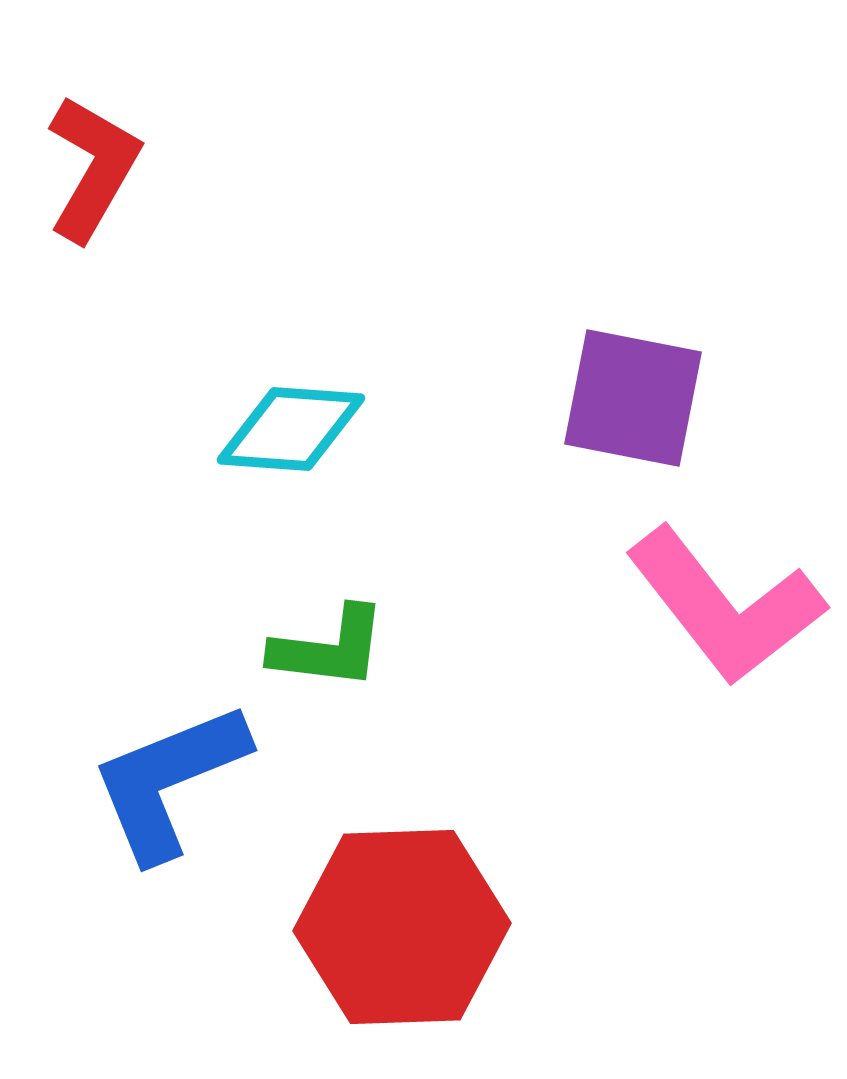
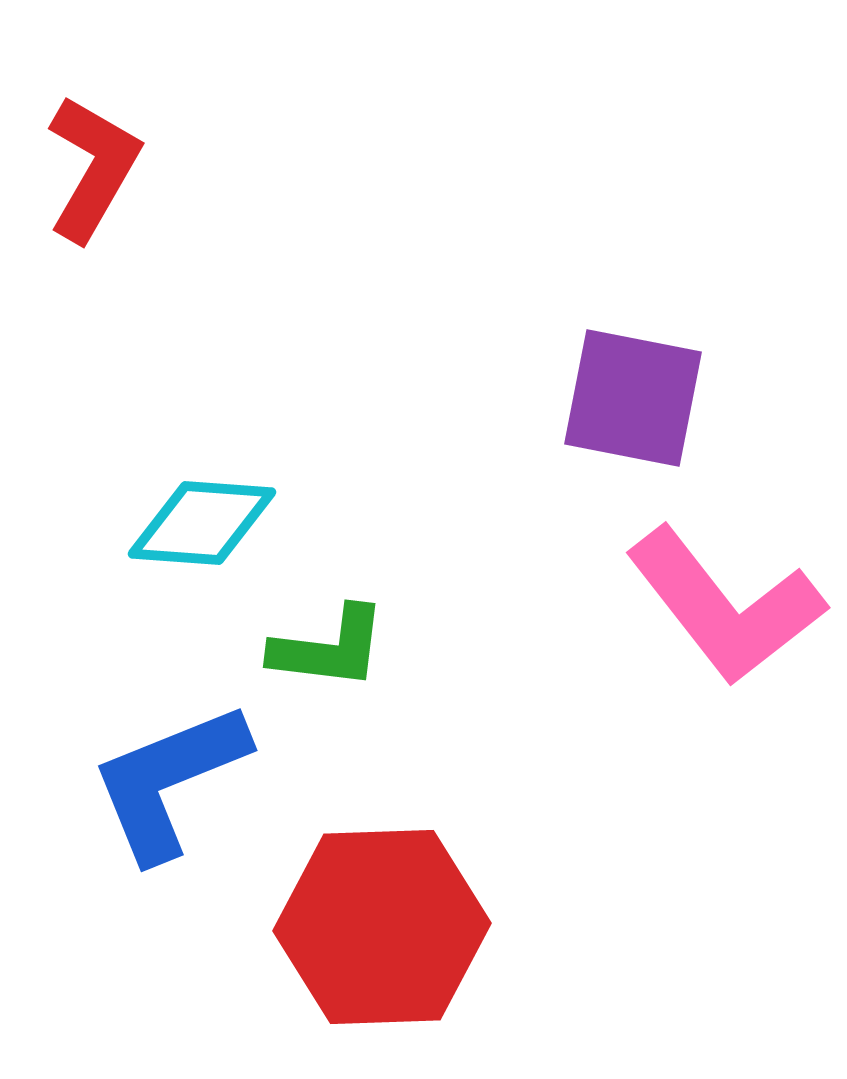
cyan diamond: moved 89 px left, 94 px down
red hexagon: moved 20 px left
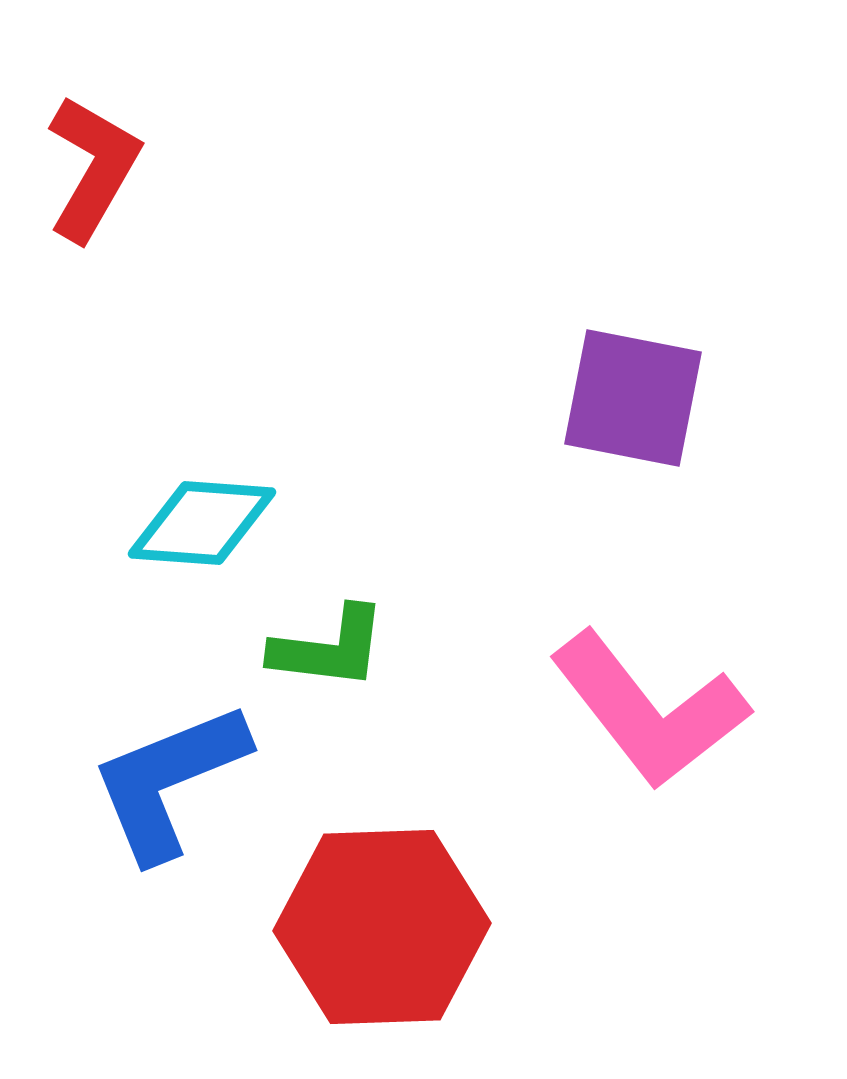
pink L-shape: moved 76 px left, 104 px down
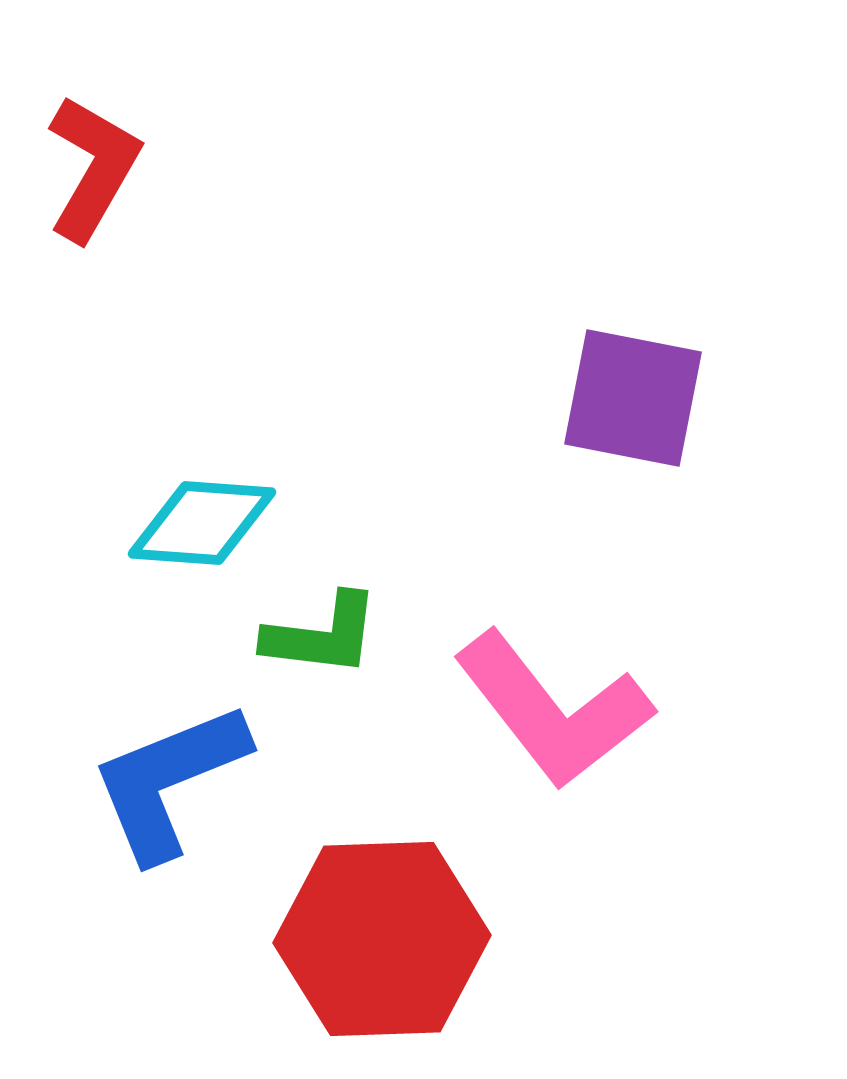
green L-shape: moved 7 px left, 13 px up
pink L-shape: moved 96 px left
red hexagon: moved 12 px down
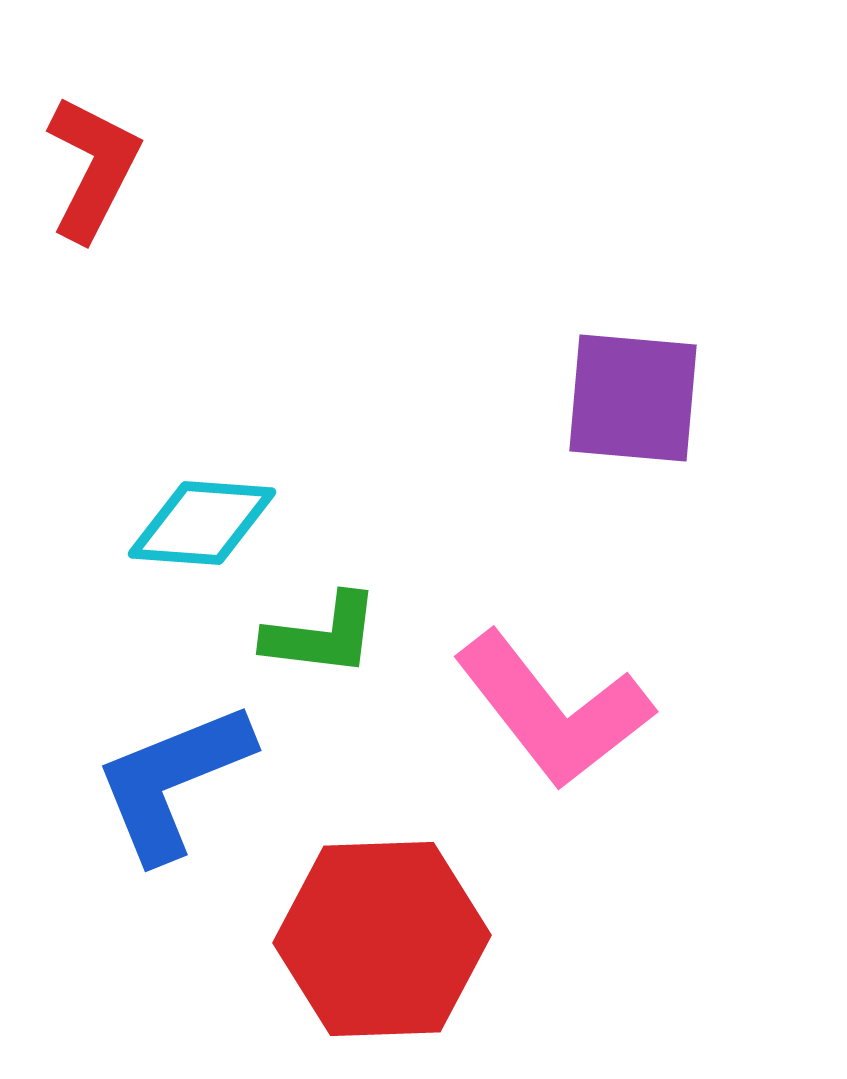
red L-shape: rotated 3 degrees counterclockwise
purple square: rotated 6 degrees counterclockwise
blue L-shape: moved 4 px right
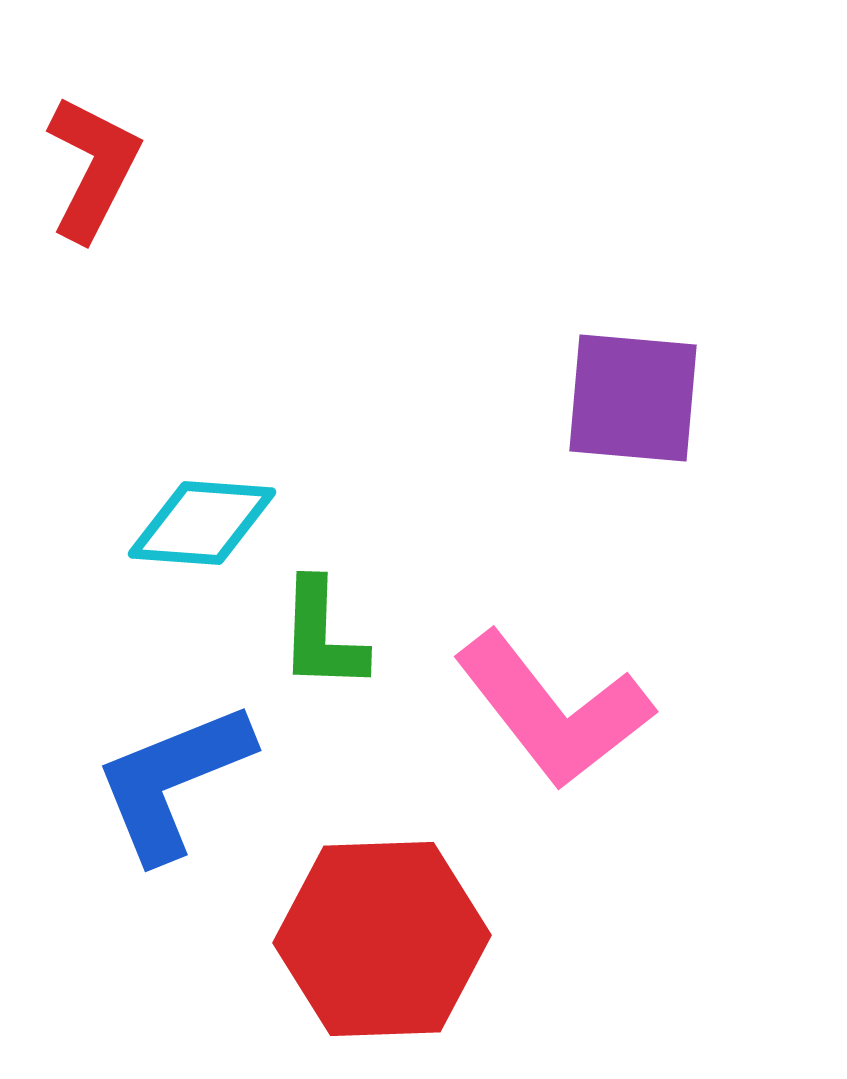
green L-shape: rotated 85 degrees clockwise
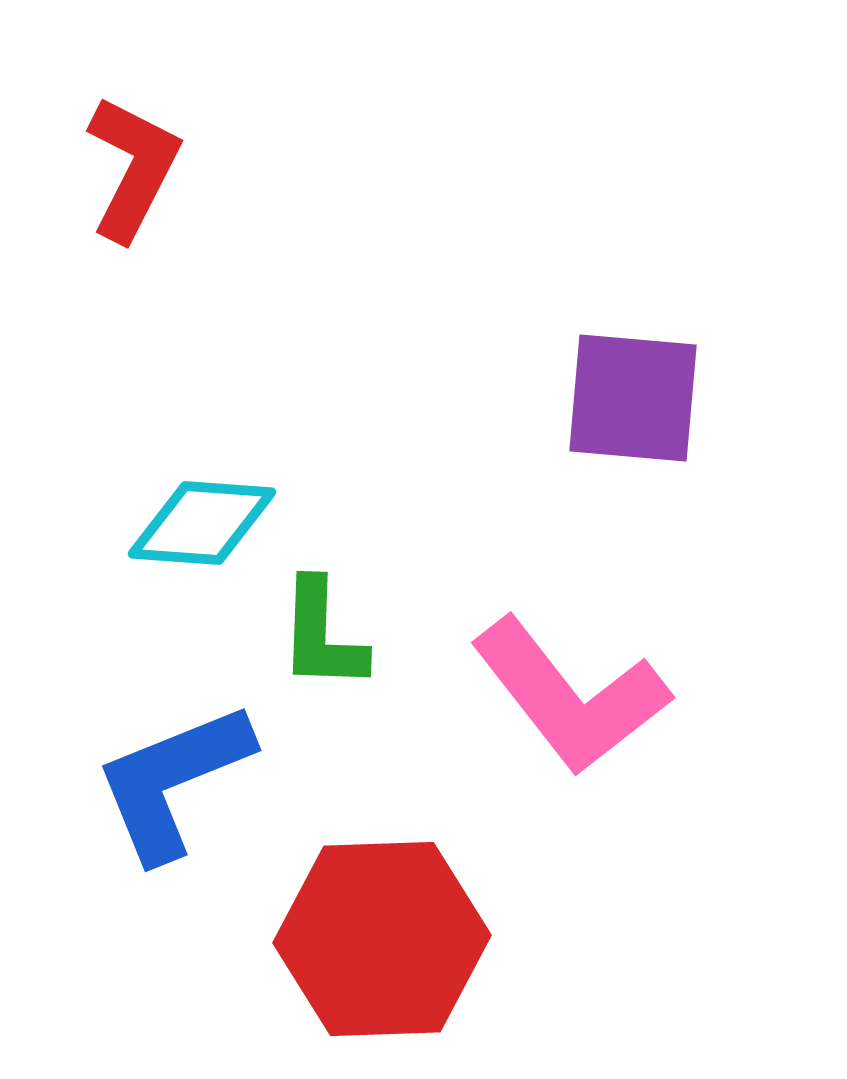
red L-shape: moved 40 px right
pink L-shape: moved 17 px right, 14 px up
